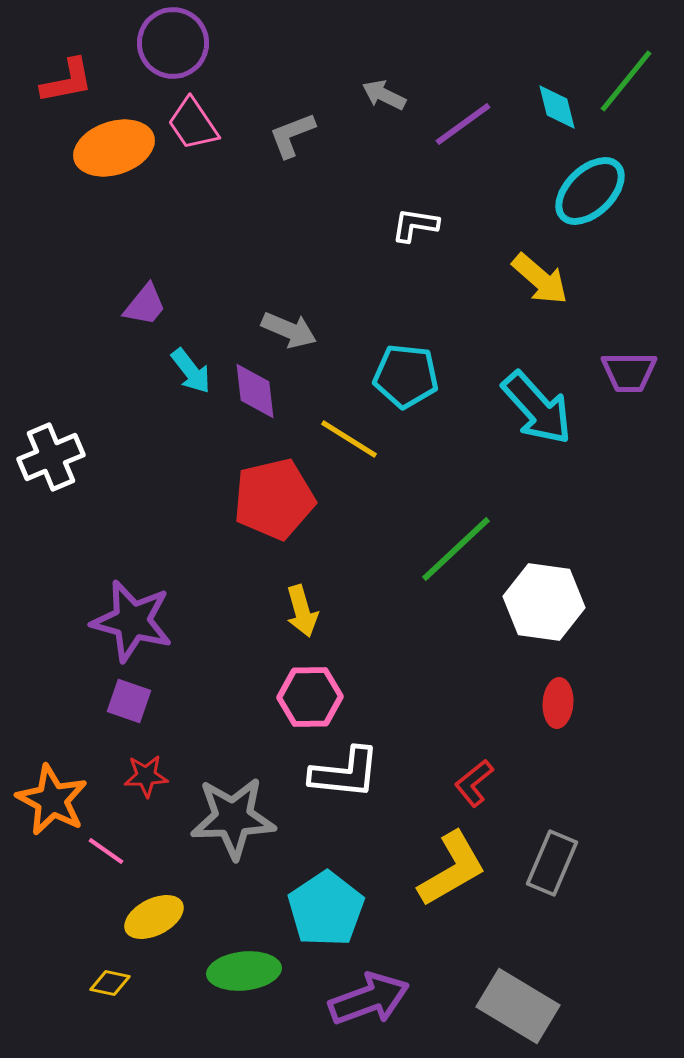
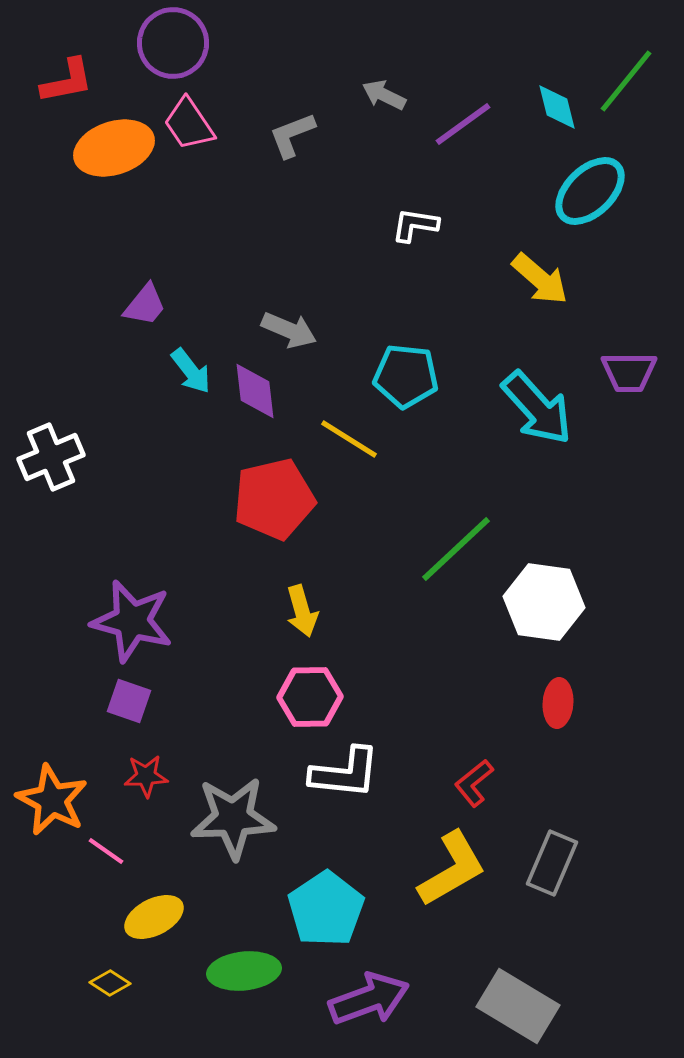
pink trapezoid at (193, 124): moved 4 px left
yellow diamond at (110, 983): rotated 21 degrees clockwise
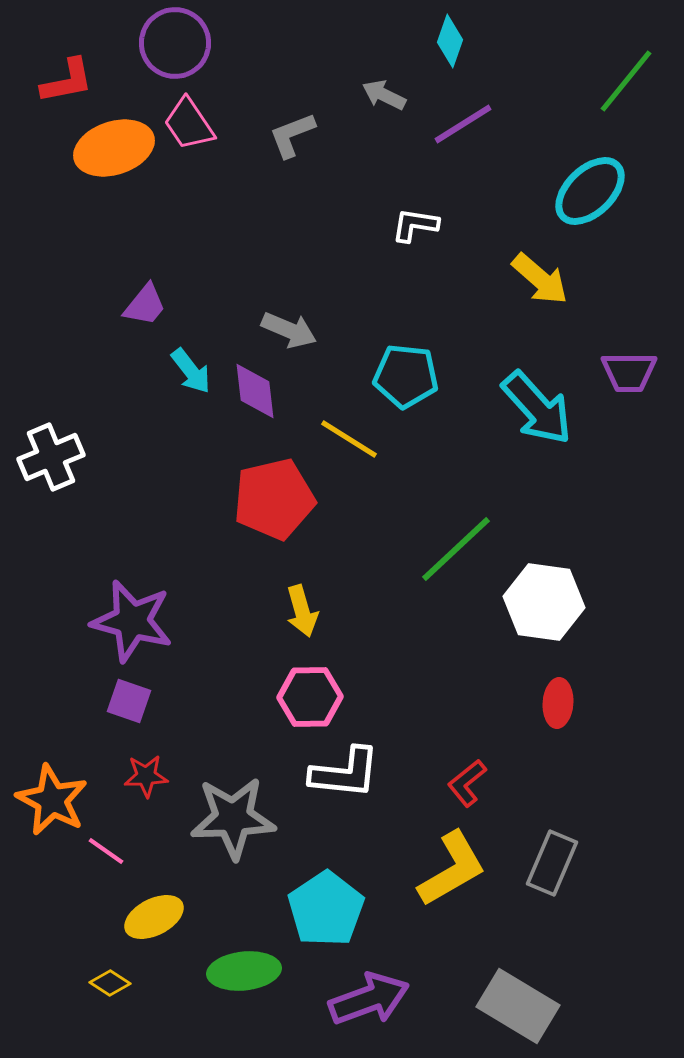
purple circle at (173, 43): moved 2 px right
cyan diamond at (557, 107): moved 107 px left, 66 px up; rotated 33 degrees clockwise
purple line at (463, 124): rotated 4 degrees clockwise
red L-shape at (474, 783): moved 7 px left
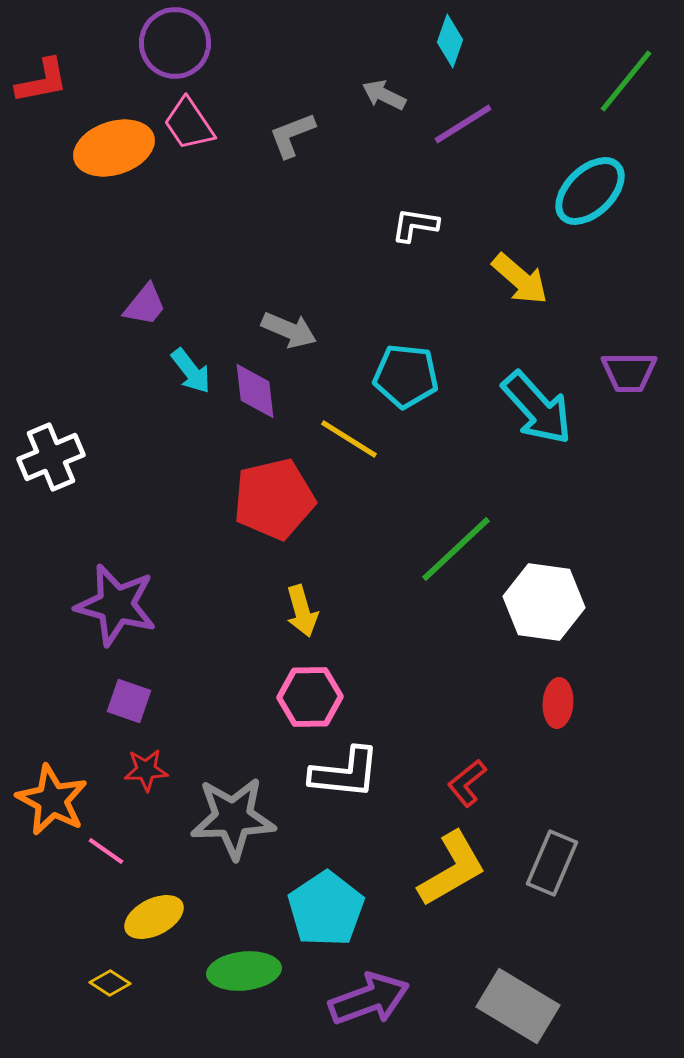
red L-shape at (67, 81): moved 25 px left
yellow arrow at (540, 279): moved 20 px left
purple star at (132, 621): moved 16 px left, 16 px up
red star at (146, 776): moved 6 px up
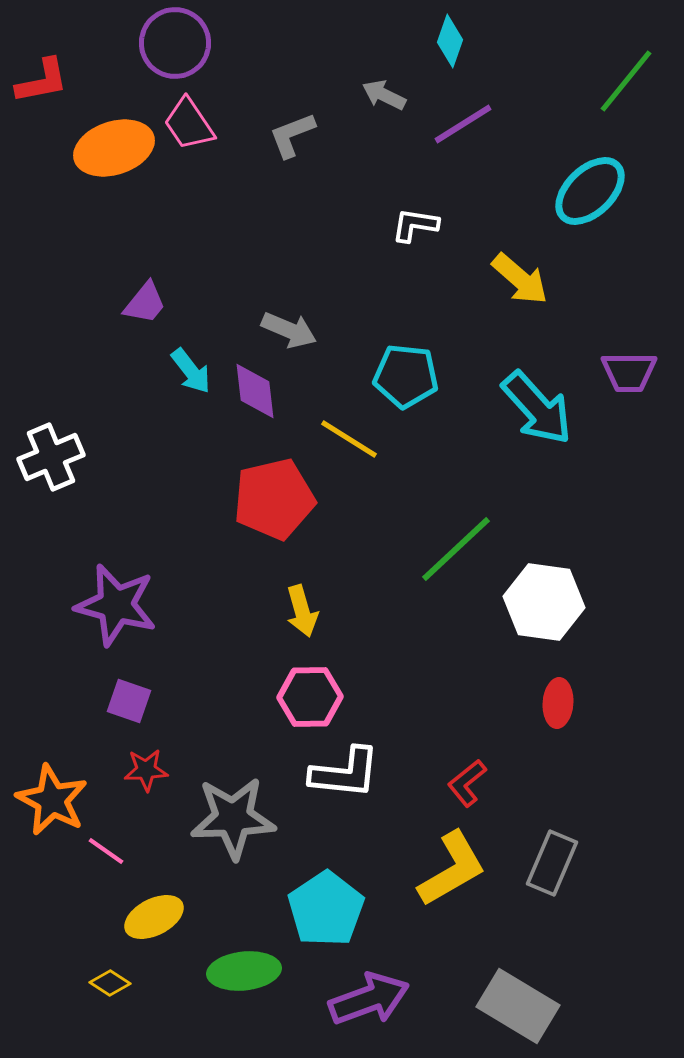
purple trapezoid at (145, 305): moved 2 px up
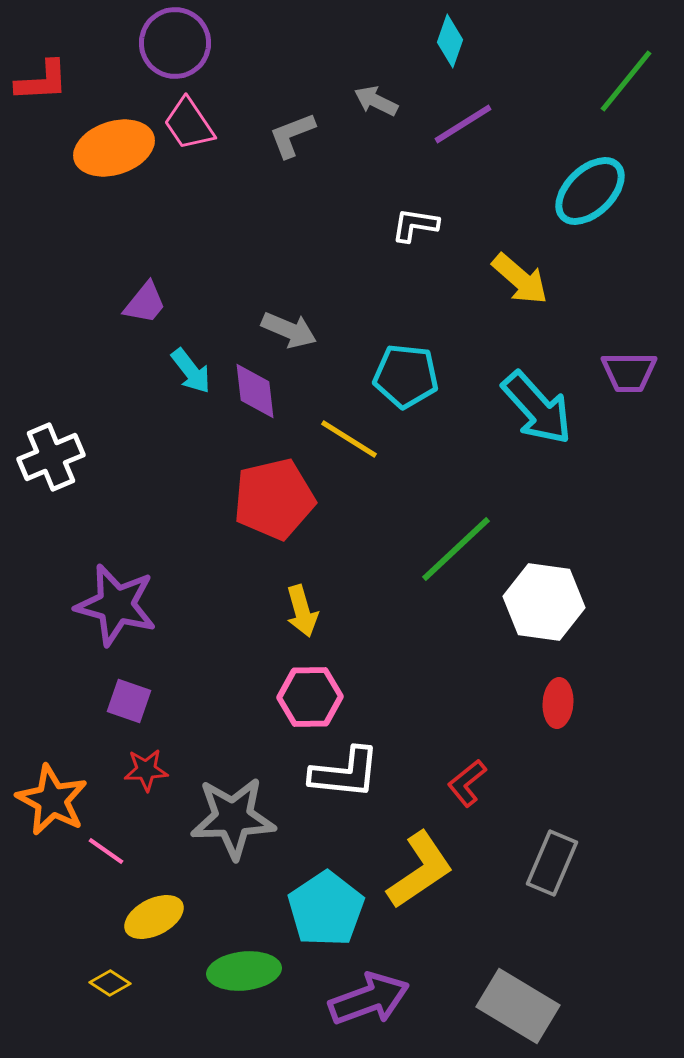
red L-shape at (42, 81): rotated 8 degrees clockwise
gray arrow at (384, 95): moved 8 px left, 6 px down
yellow L-shape at (452, 869): moved 32 px left, 1 px down; rotated 4 degrees counterclockwise
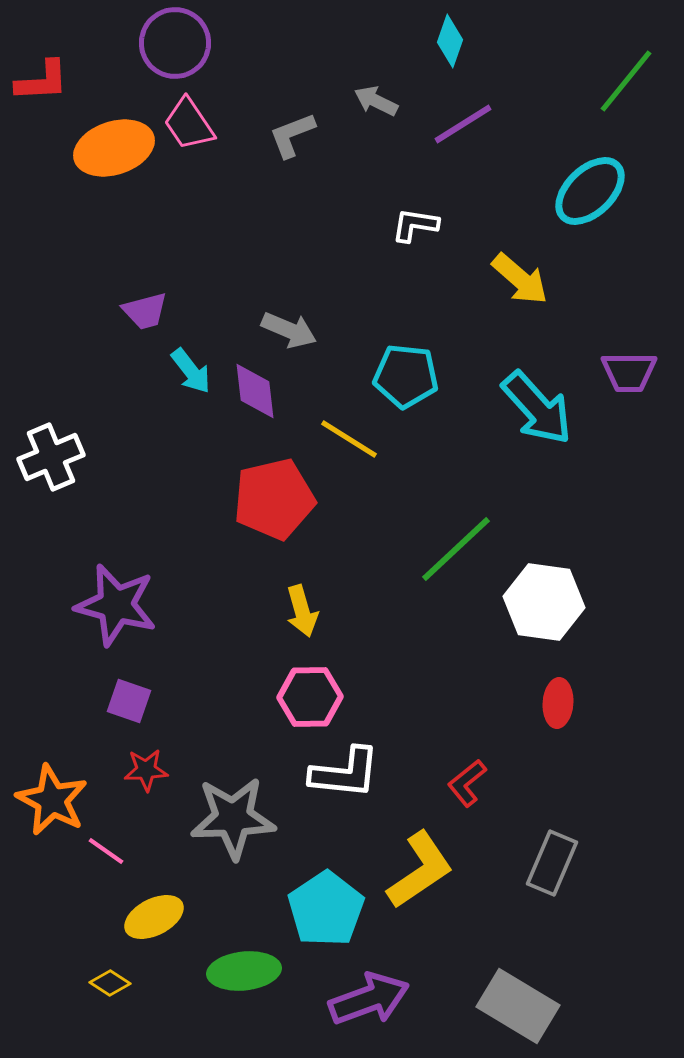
purple trapezoid at (145, 303): moved 8 px down; rotated 36 degrees clockwise
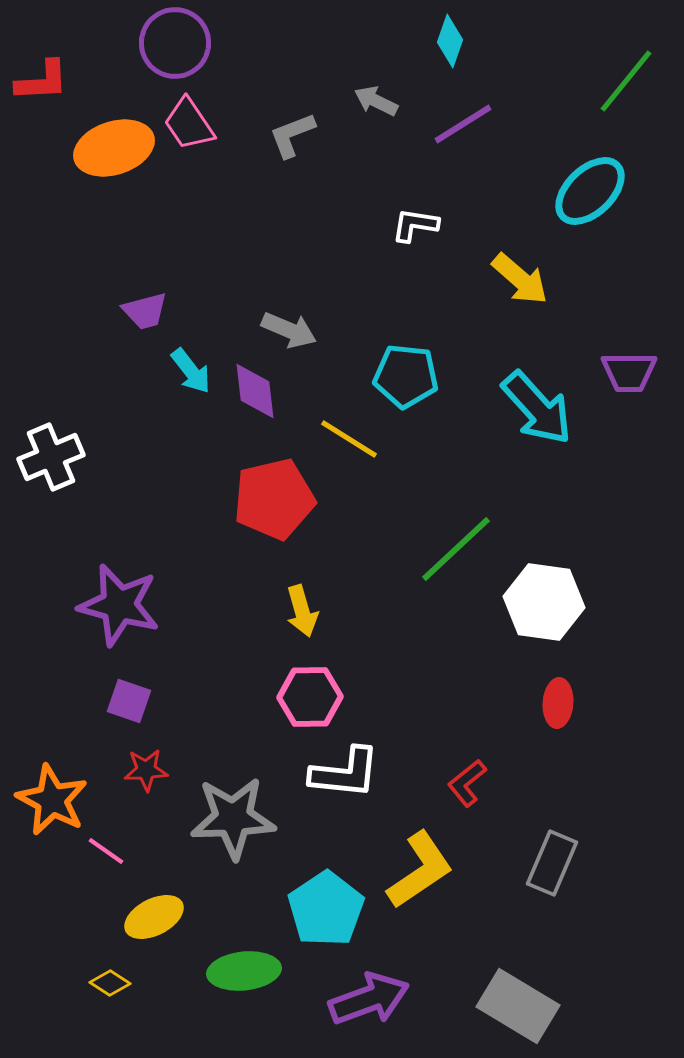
purple star at (116, 605): moved 3 px right
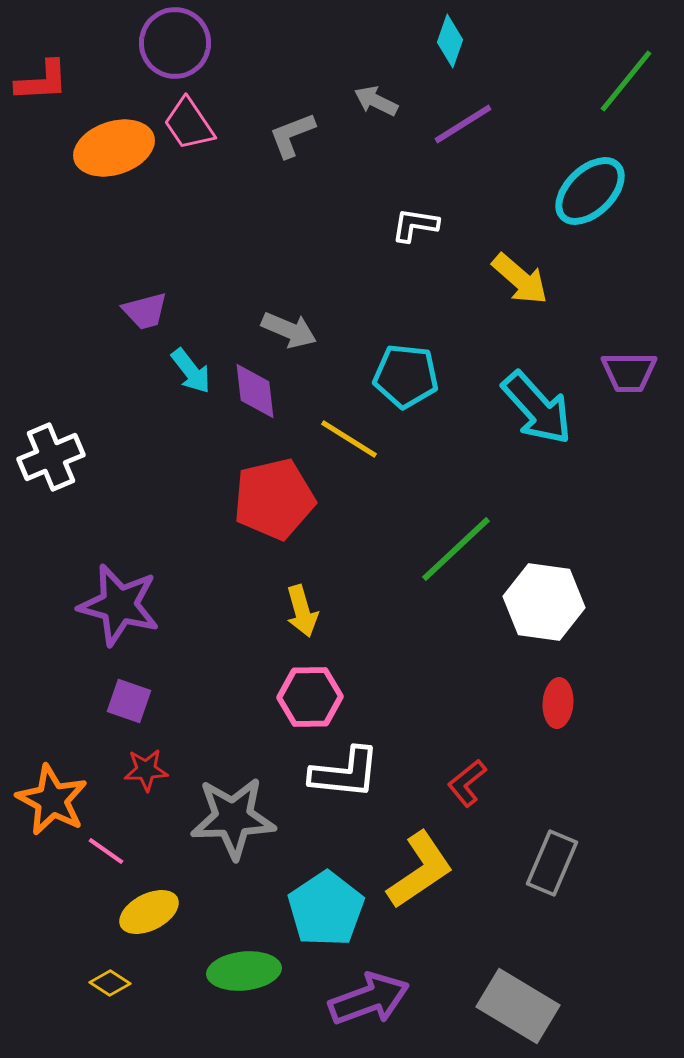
yellow ellipse at (154, 917): moved 5 px left, 5 px up
